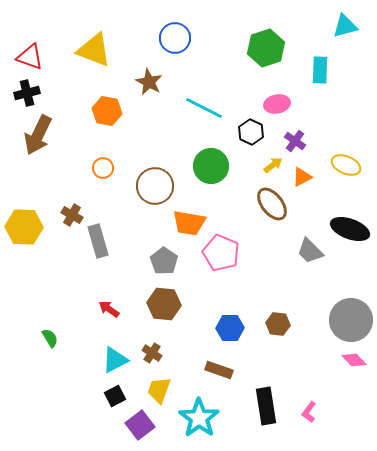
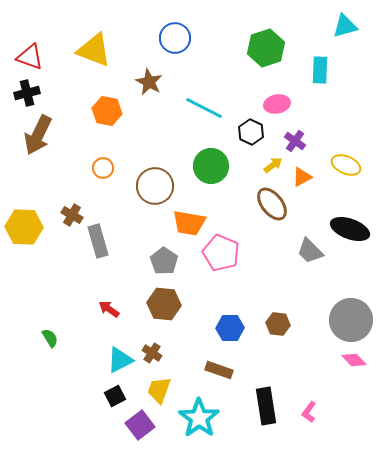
cyan triangle at (115, 360): moved 5 px right
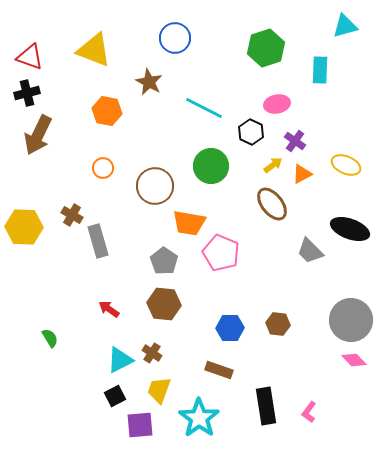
orange triangle at (302, 177): moved 3 px up
purple square at (140, 425): rotated 32 degrees clockwise
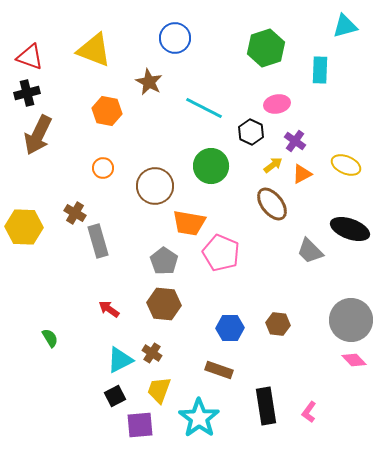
brown cross at (72, 215): moved 3 px right, 2 px up
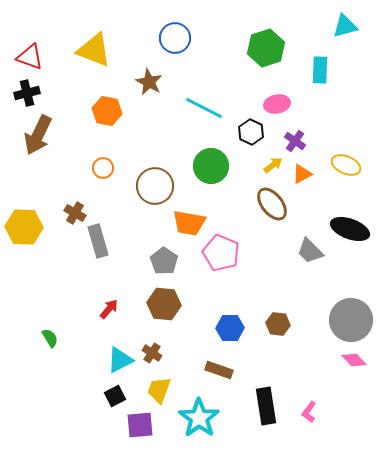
red arrow at (109, 309): rotated 95 degrees clockwise
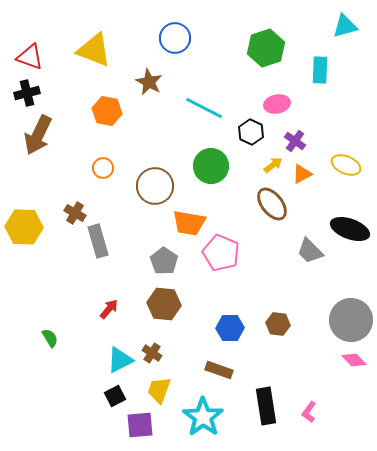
cyan star at (199, 418): moved 4 px right, 1 px up
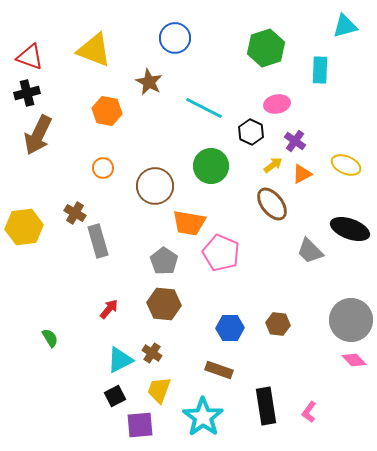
yellow hexagon at (24, 227): rotated 9 degrees counterclockwise
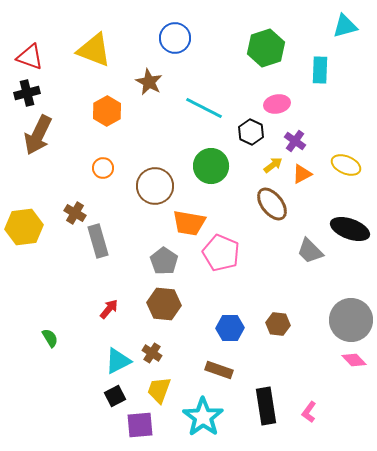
orange hexagon at (107, 111): rotated 20 degrees clockwise
cyan triangle at (120, 360): moved 2 px left, 1 px down
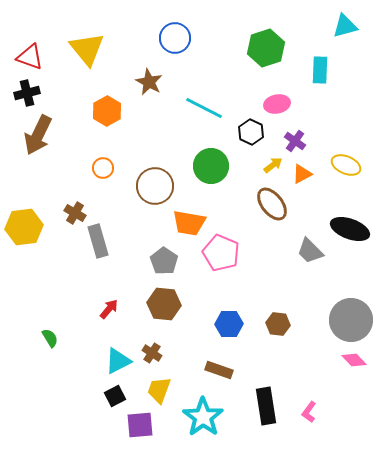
yellow triangle at (94, 50): moved 7 px left, 1 px up; rotated 30 degrees clockwise
blue hexagon at (230, 328): moved 1 px left, 4 px up
